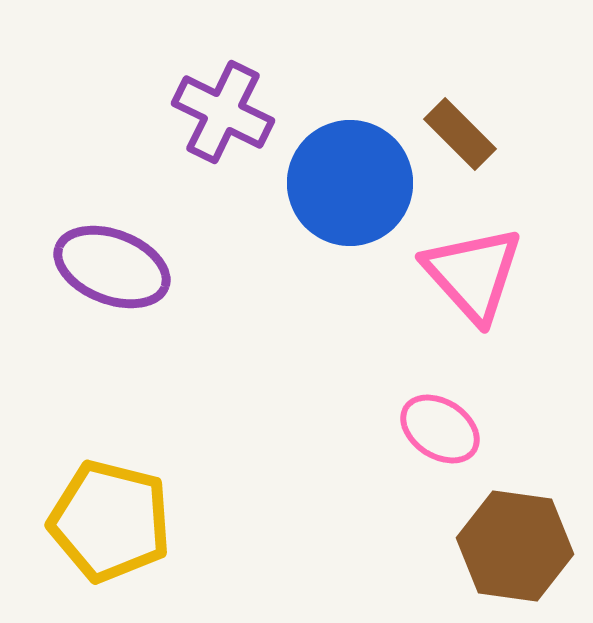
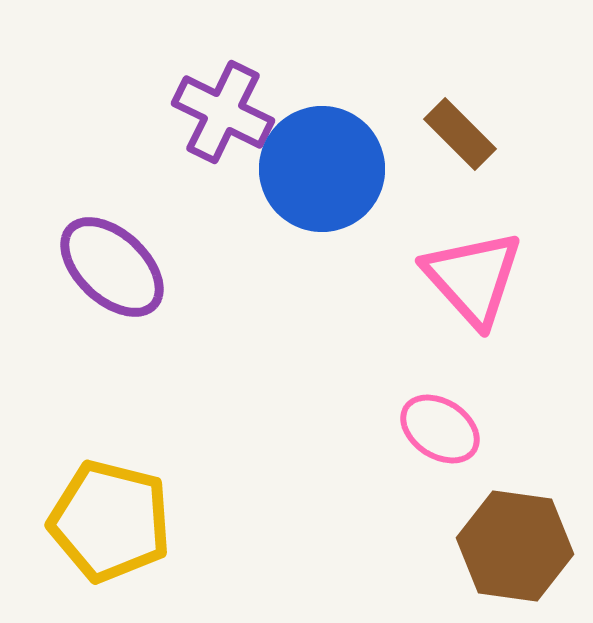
blue circle: moved 28 px left, 14 px up
purple ellipse: rotated 22 degrees clockwise
pink triangle: moved 4 px down
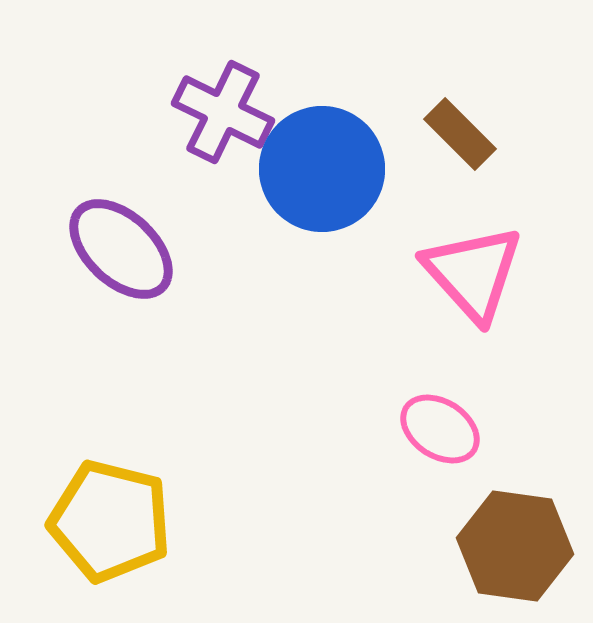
purple ellipse: moved 9 px right, 18 px up
pink triangle: moved 5 px up
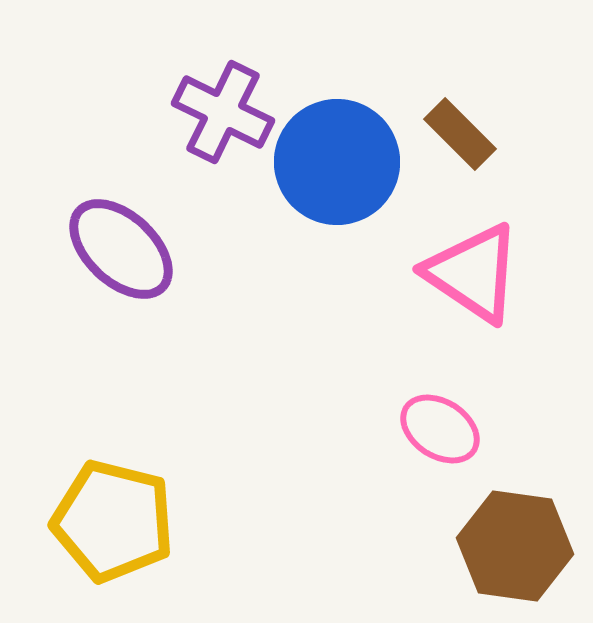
blue circle: moved 15 px right, 7 px up
pink triangle: rotated 14 degrees counterclockwise
yellow pentagon: moved 3 px right
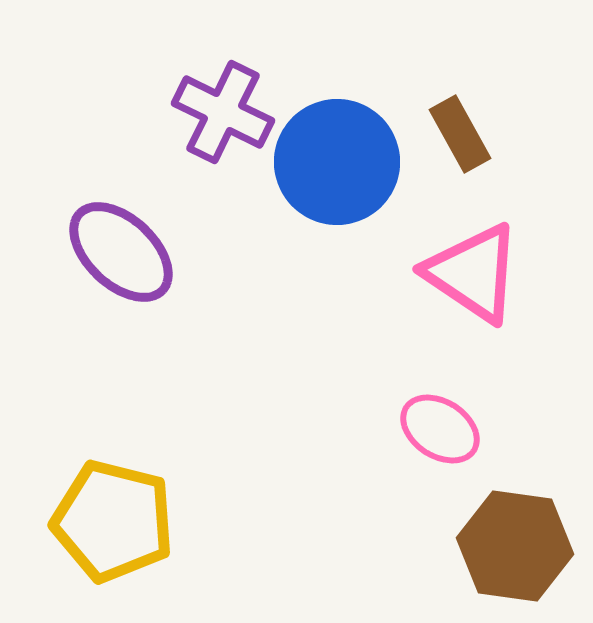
brown rectangle: rotated 16 degrees clockwise
purple ellipse: moved 3 px down
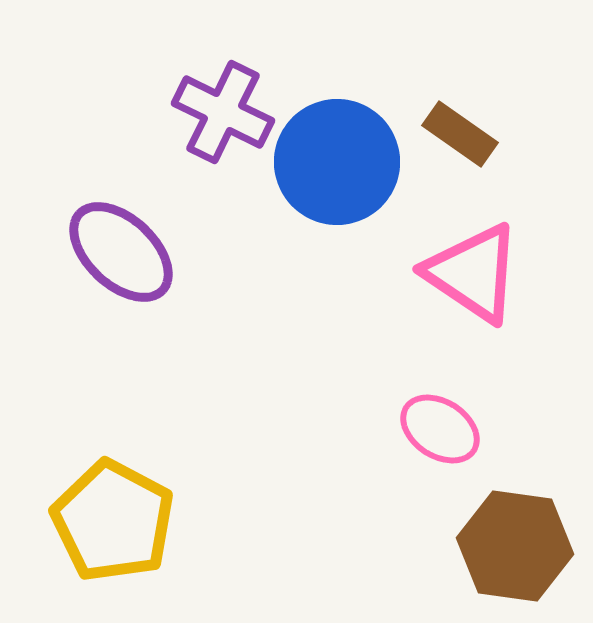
brown rectangle: rotated 26 degrees counterclockwise
yellow pentagon: rotated 14 degrees clockwise
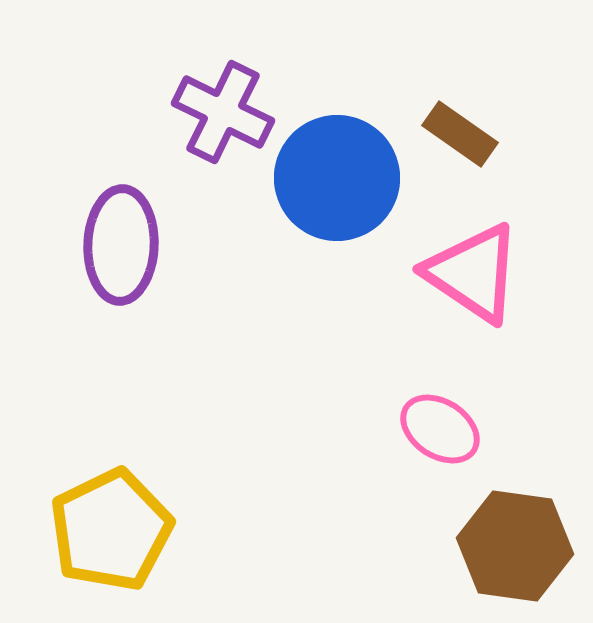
blue circle: moved 16 px down
purple ellipse: moved 7 px up; rotated 49 degrees clockwise
yellow pentagon: moved 2 px left, 9 px down; rotated 18 degrees clockwise
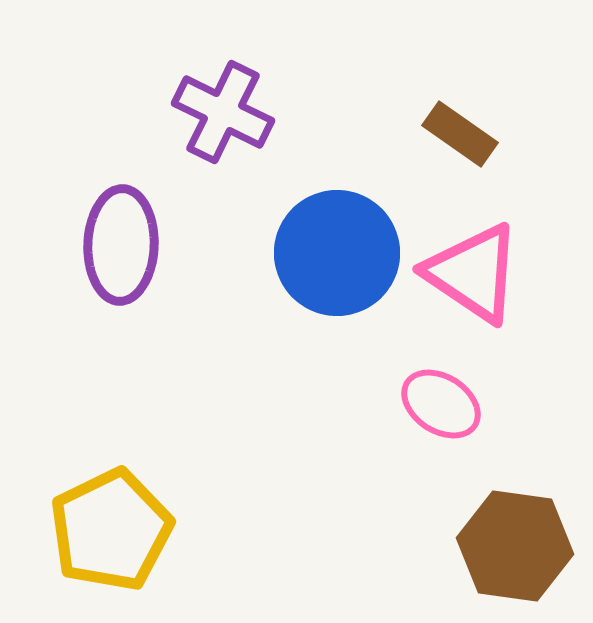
blue circle: moved 75 px down
pink ellipse: moved 1 px right, 25 px up
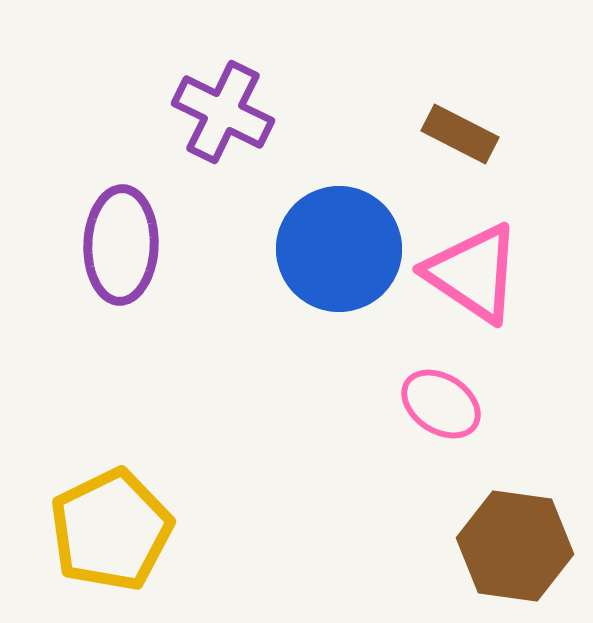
brown rectangle: rotated 8 degrees counterclockwise
blue circle: moved 2 px right, 4 px up
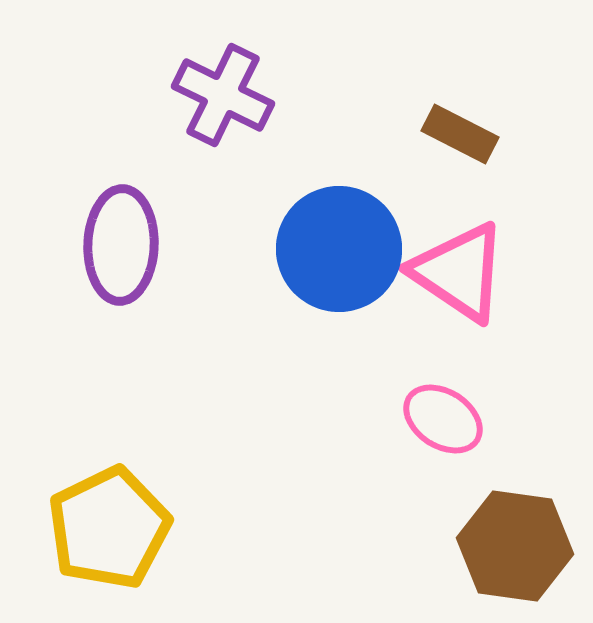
purple cross: moved 17 px up
pink triangle: moved 14 px left, 1 px up
pink ellipse: moved 2 px right, 15 px down
yellow pentagon: moved 2 px left, 2 px up
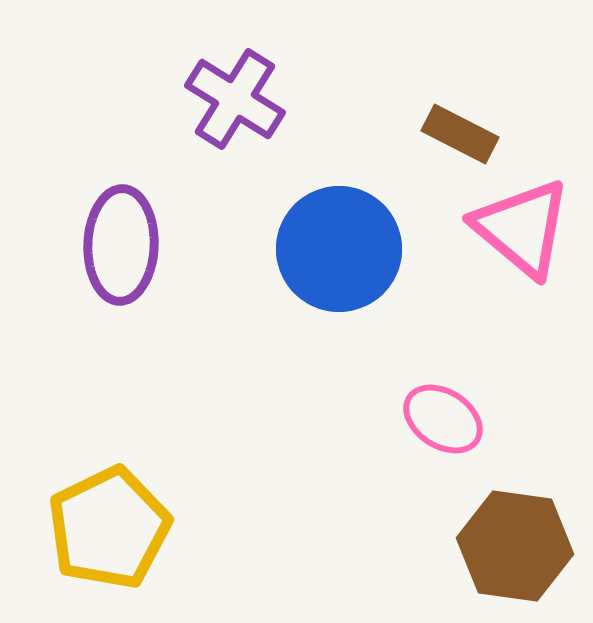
purple cross: moved 12 px right, 4 px down; rotated 6 degrees clockwise
pink triangle: moved 63 px right, 44 px up; rotated 6 degrees clockwise
